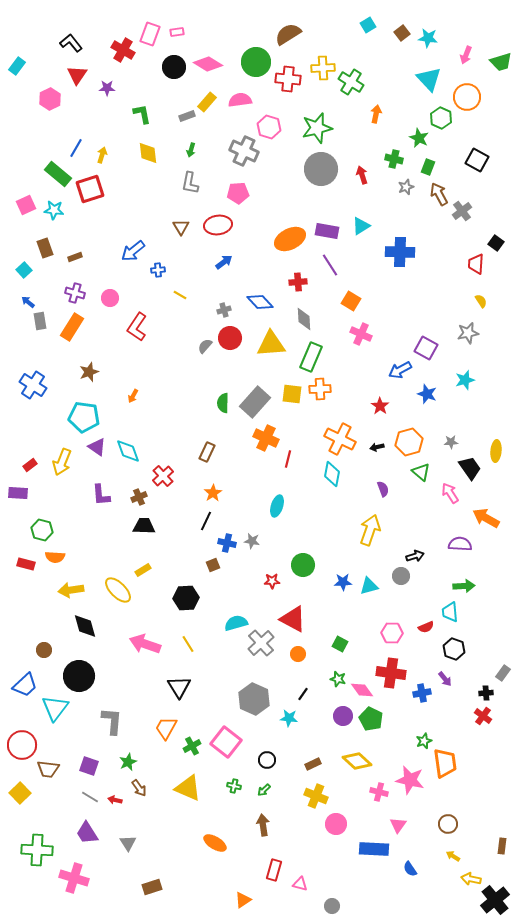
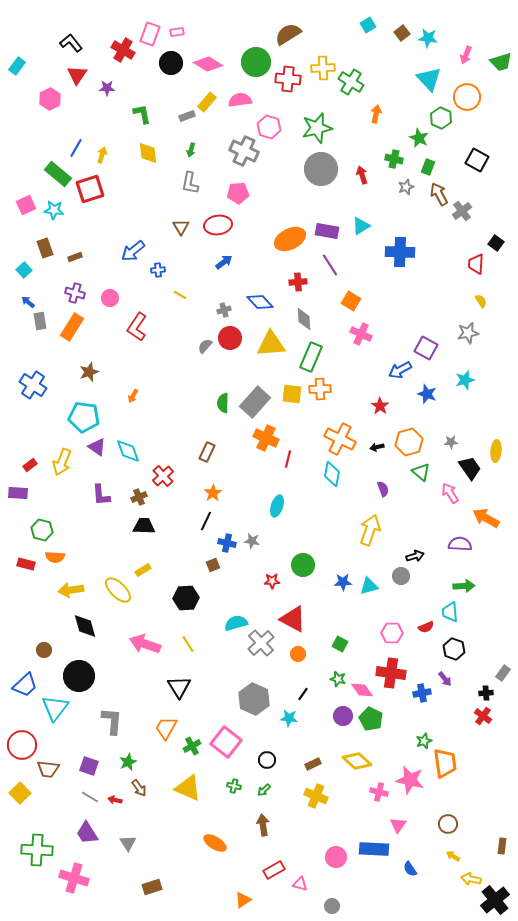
black circle at (174, 67): moved 3 px left, 4 px up
pink circle at (336, 824): moved 33 px down
red rectangle at (274, 870): rotated 45 degrees clockwise
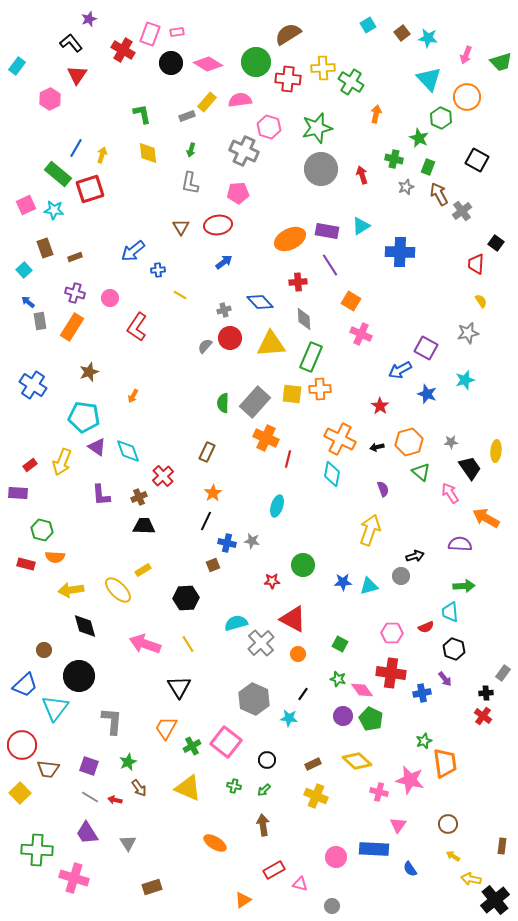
purple star at (107, 88): moved 18 px left, 69 px up; rotated 21 degrees counterclockwise
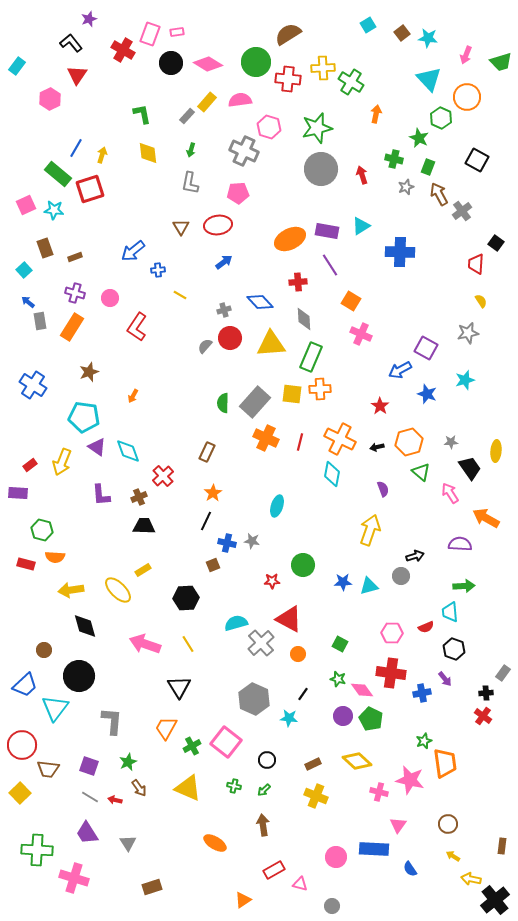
gray rectangle at (187, 116): rotated 28 degrees counterclockwise
red line at (288, 459): moved 12 px right, 17 px up
red triangle at (293, 619): moved 4 px left
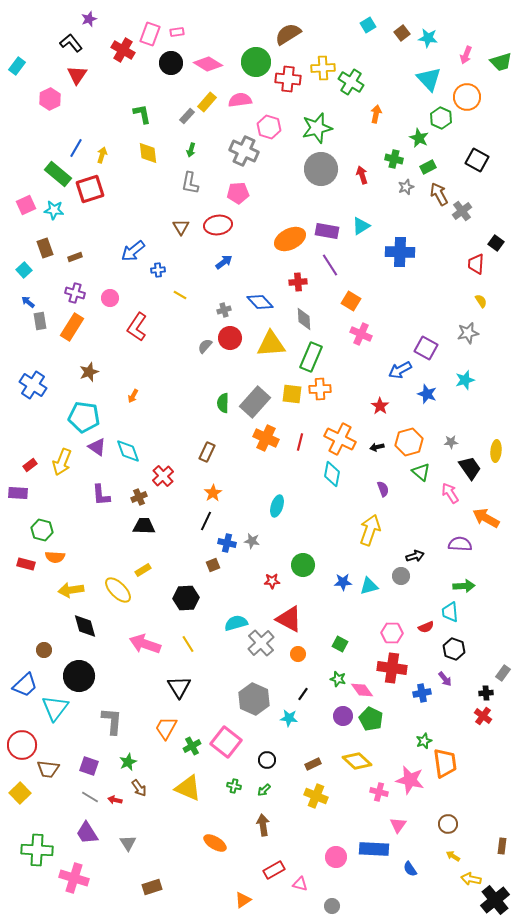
green rectangle at (428, 167): rotated 42 degrees clockwise
red cross at (391, 673): moved 1 px right, 5 px up
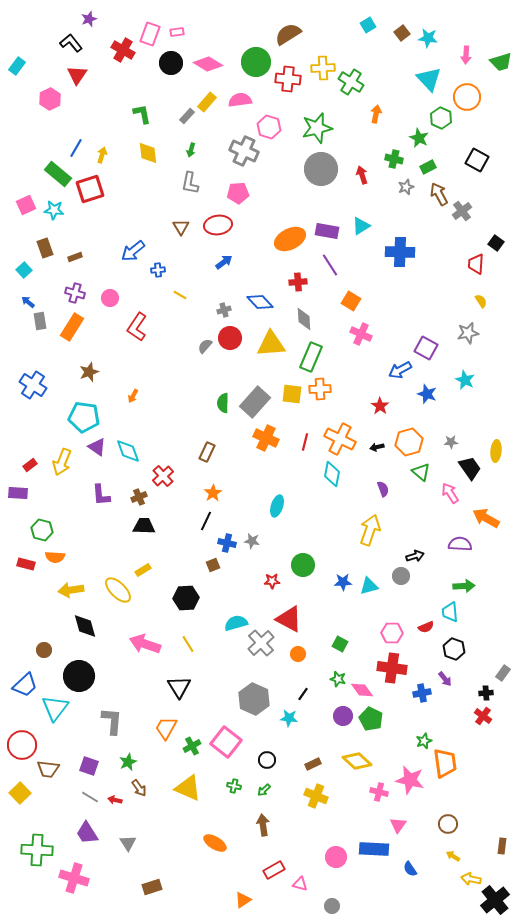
pink arrow at (466, 55): rotated 18 degrees counterclockwise
cyan star at (465, 380): rotated 30 degrees counterclockwise
red line at (300, 442): moved 5 px right
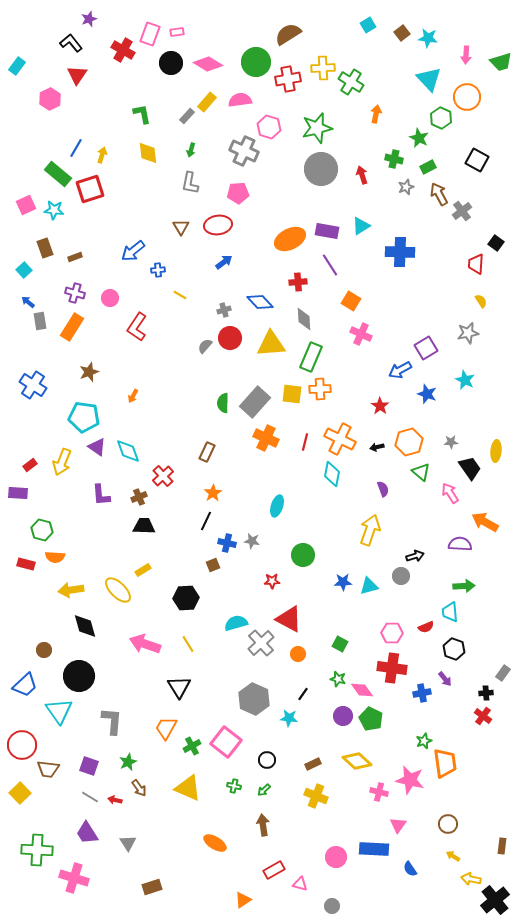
red cross at (288, 79): rotated 15 degrees counterclockwise
purple square at (426, 348): rotated 30 degrees clockwise
orange arrow at (486, 518): moved 1 px left, 4 px down
green circle at (303, 565): moved 10 px up
cyan triangle at (55, 708): moved 4 px right, 3 px down; rotated 12 degrees counterclockwise
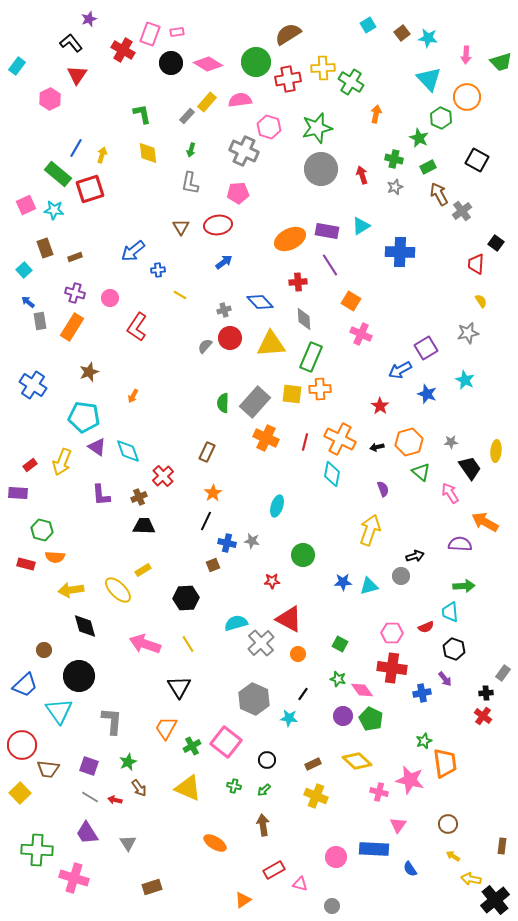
gray star at (406, 187): moved 11 px left
